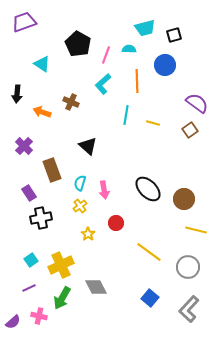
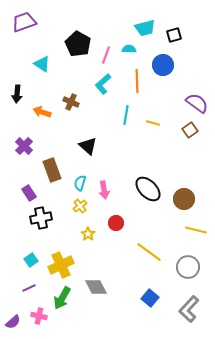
blue circle at (165, 65): moved 2 px left
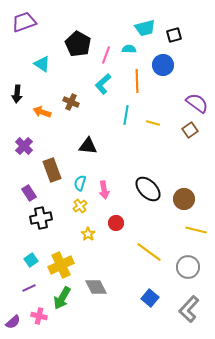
black triangle at (88, 146): rotated 36 degrees counterclockwise
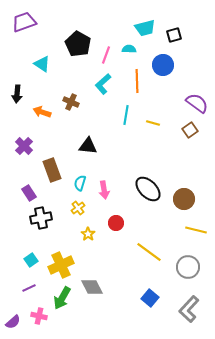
yellow cross at (80, 206): moved 2 px left, 2 px down
gray diamond at (96, 287): moved 4 px left
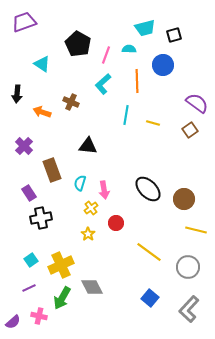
yellow cross at (78, 208): moved 13 px right
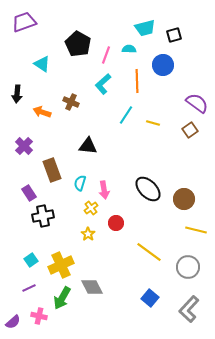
cyan line at (126, 115): rotated 24 degrees clockwise
black cross at (41, 218): moved 2 px right, 2 px up
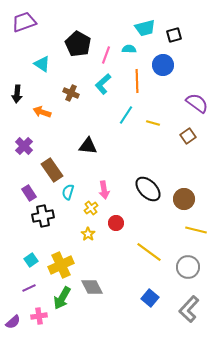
brown cross at (71, 102): moved 9 px up
brown square at (190, 130): moved 2 px left, 6 px down
brown rectangle at (52, 170): rotated 15 degrees counterclockwise
cyan semicircle at (80, 183): moved 12 px left, 9 px down
pink cross at (39, 316): rotated 21 degrees counterclockwise
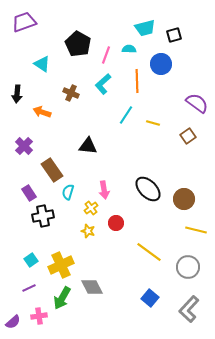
blue circle at (163, 65): moved 2 px left, 1 px up
yellow star at (88, 234): moved 3 px up; rotated 16 degrees counterclockwise
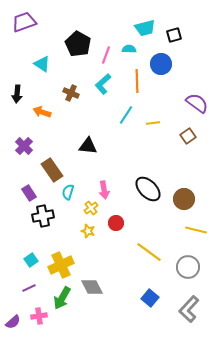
yellow line at (153, 123): rotated 24 degrees counterclockwise
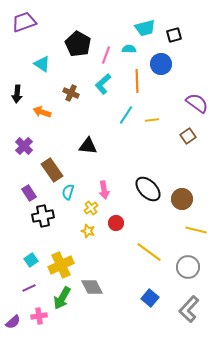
yellow line at (153, 123): moved 1 px left, 3 px up
brown circle at (184, 199): moved 2 px left
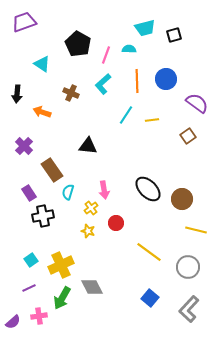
blue circle at (161, 64): moved 5 px right, 15 px down
